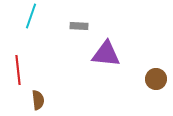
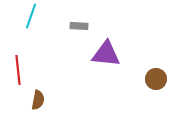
brown semicircle: rotated 18 degrees clockwise
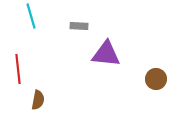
cyan line: rotated 35 degrees counterclockwise
red line: moved 1 px up
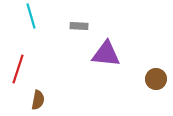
red line: rotated 24 degrees clockwise
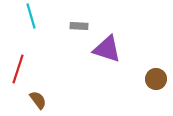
purple triangle: moved 1 px right, 5 px up; rotated 12 degrees clockwise
brown semicircle: rotated 48 degrees counterclockwise
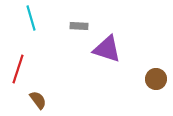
cyan line: moved 2 px down
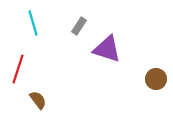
cyan line: moved 2 px right, 5 px down
gray rectangle: rotated 60 degrees counterclockwise
